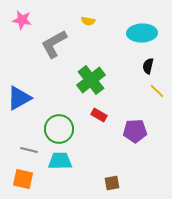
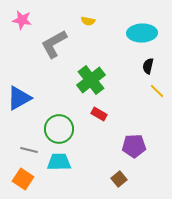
red rectangle: moved 1 px up
purple pentagon: moved 1 px left, 15 px down
cyan trapezoid: moved 1 px left, 1 px down
orange square: rotated 20 degrees clockwise
brown square: moved 7 px right, 4 px up; rotated 28 degrees counterclockwise
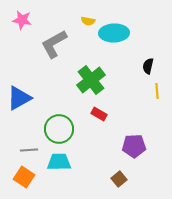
cyan ellipse: moved 28 px left
yellow line: rotated 42 degrees clockwise
gray line: rotated 18 degrees counterclockwise
orange square: moved 1 px right, 2 px up
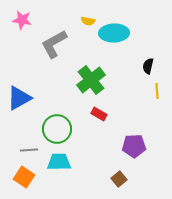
green circle: moved 2 px left
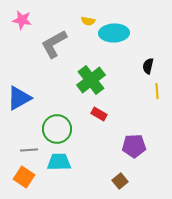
brown square: moved 1 px right, 2 px down
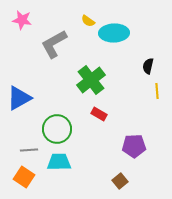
yellow semicircle: rotated 24 degrees clockwise
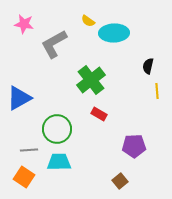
pink star: moved 2 px right, 4 px down
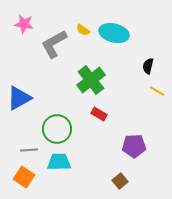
yellow semicircle: moved 5 px left, 9 px down
cyan ellipse: rotated 16 degrees clockwise
yellow line: rotated 56 degrees counterclockwise
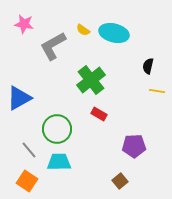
gray L-shape: moved 1 px left, 2 px down
yellow line: rotated 21 degrees counterclockwise
gray line: rotated 54 degrees clockwise
orange square: moved 3 px right, 4 px down
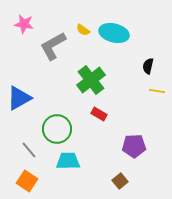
cyan trapezoid: moved 9 px right, 1 px up
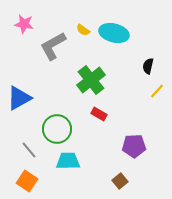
yellow line: rotated 56 degrees counterclockwise
